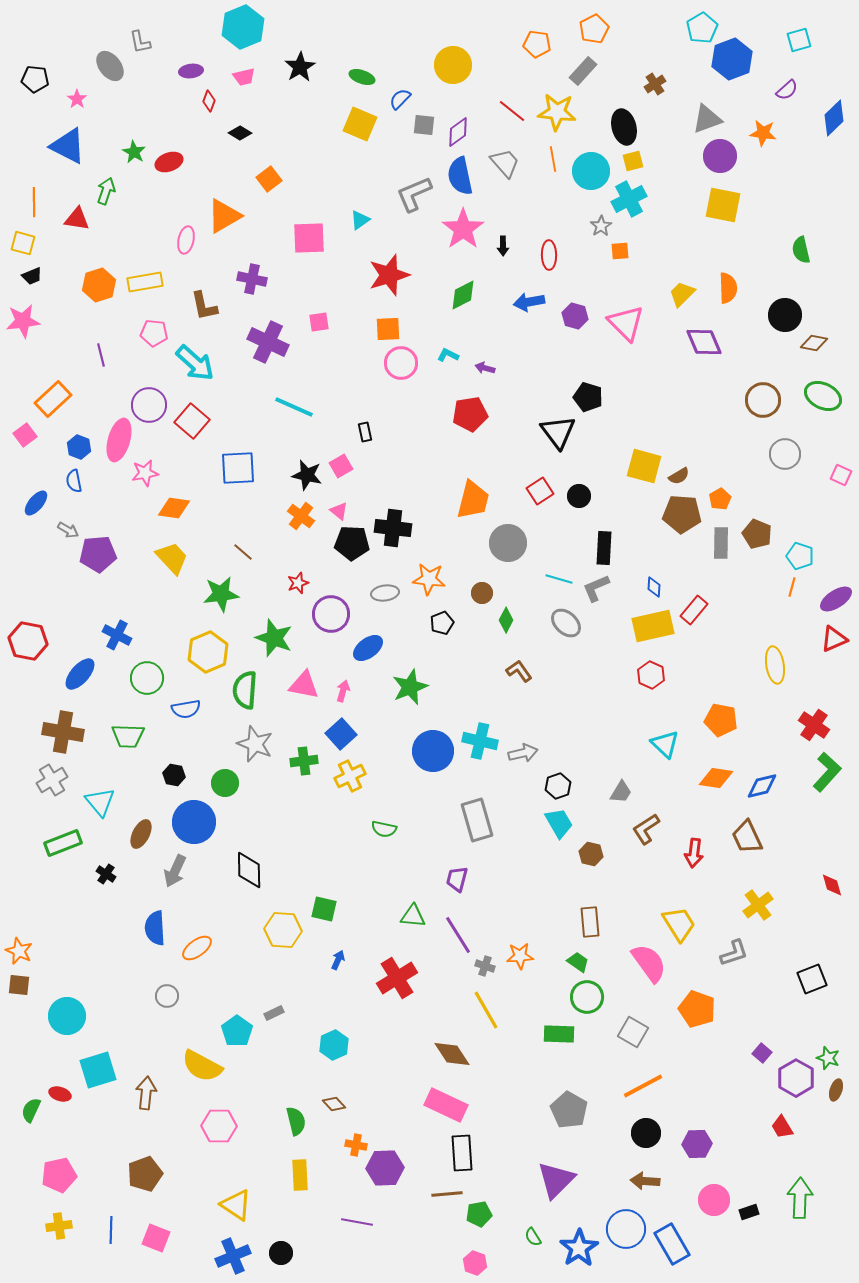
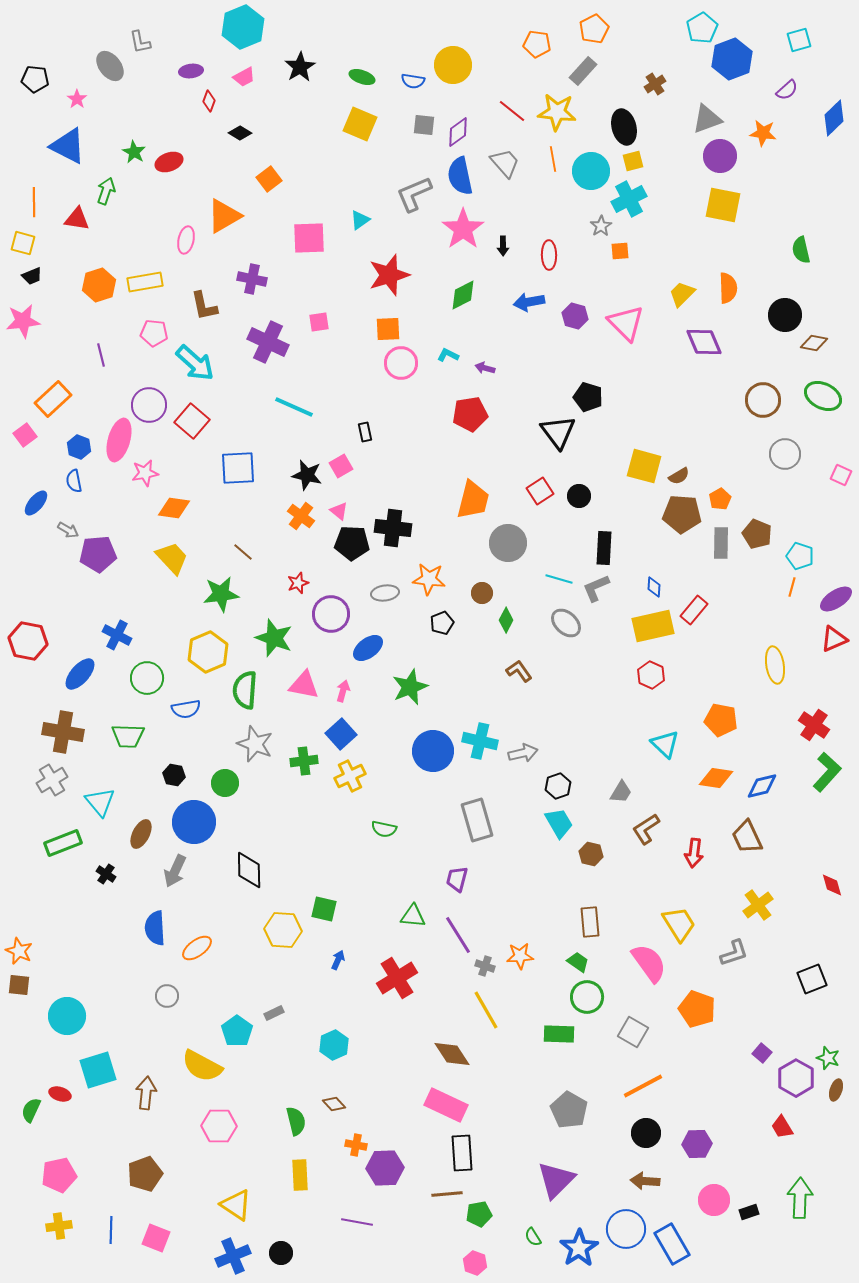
pink trapezoid at (244, 77): rotated 15 degrees counterclockwise
blue semicircle at (400, 99): moved 13 px right, 18 px up; rotated 125 degrees counterclockwise
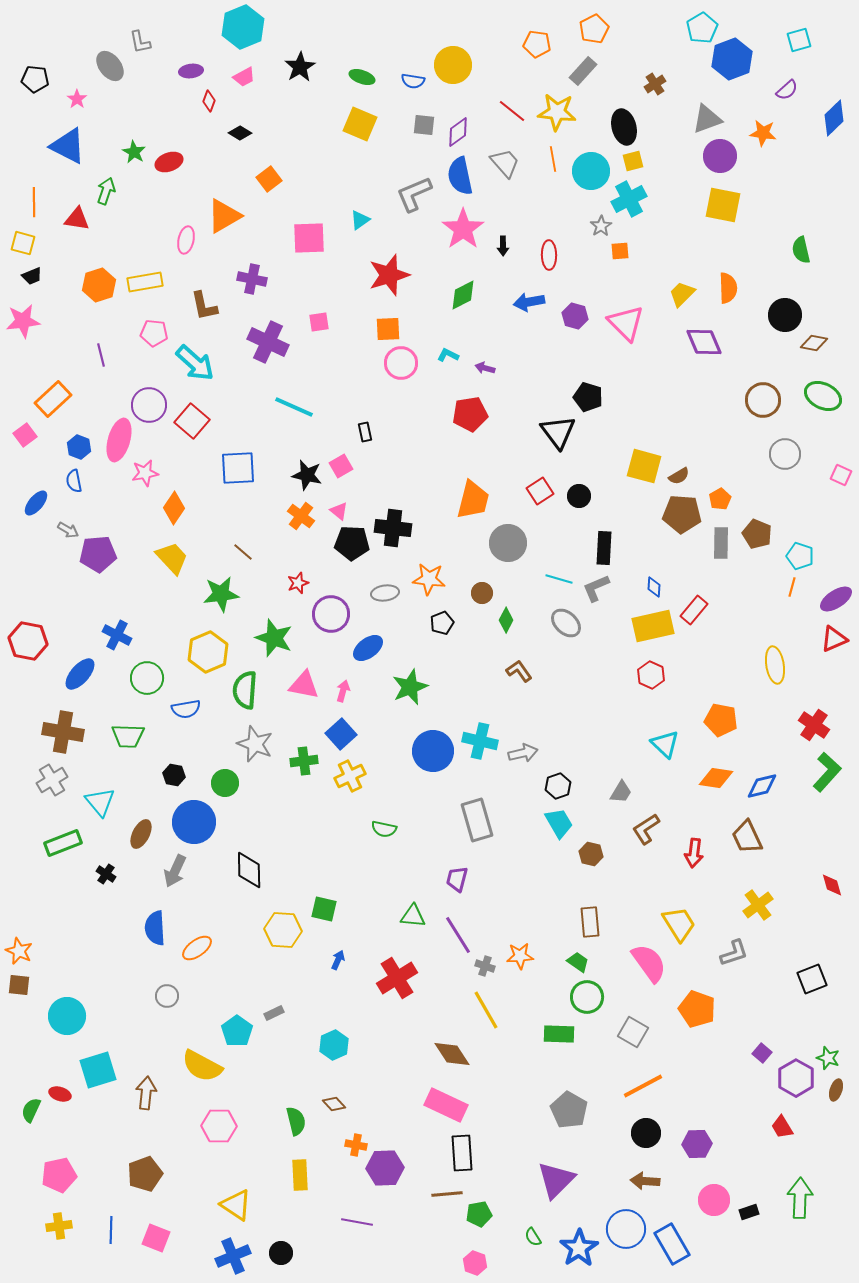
orange diamond at (174, 508): rotated 64 degrees counterclockwise
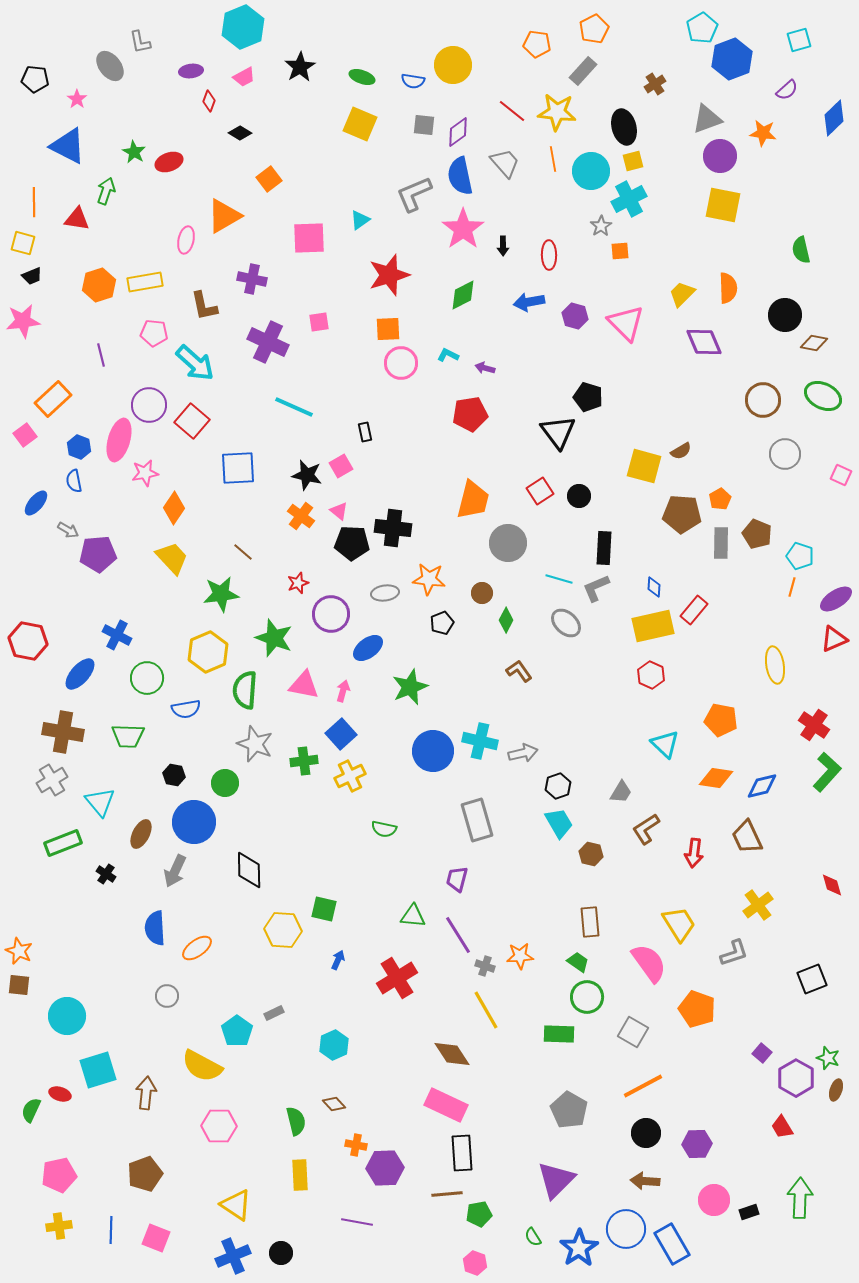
brown semicircle at (679, 476): moved 2 px right, 25 px up
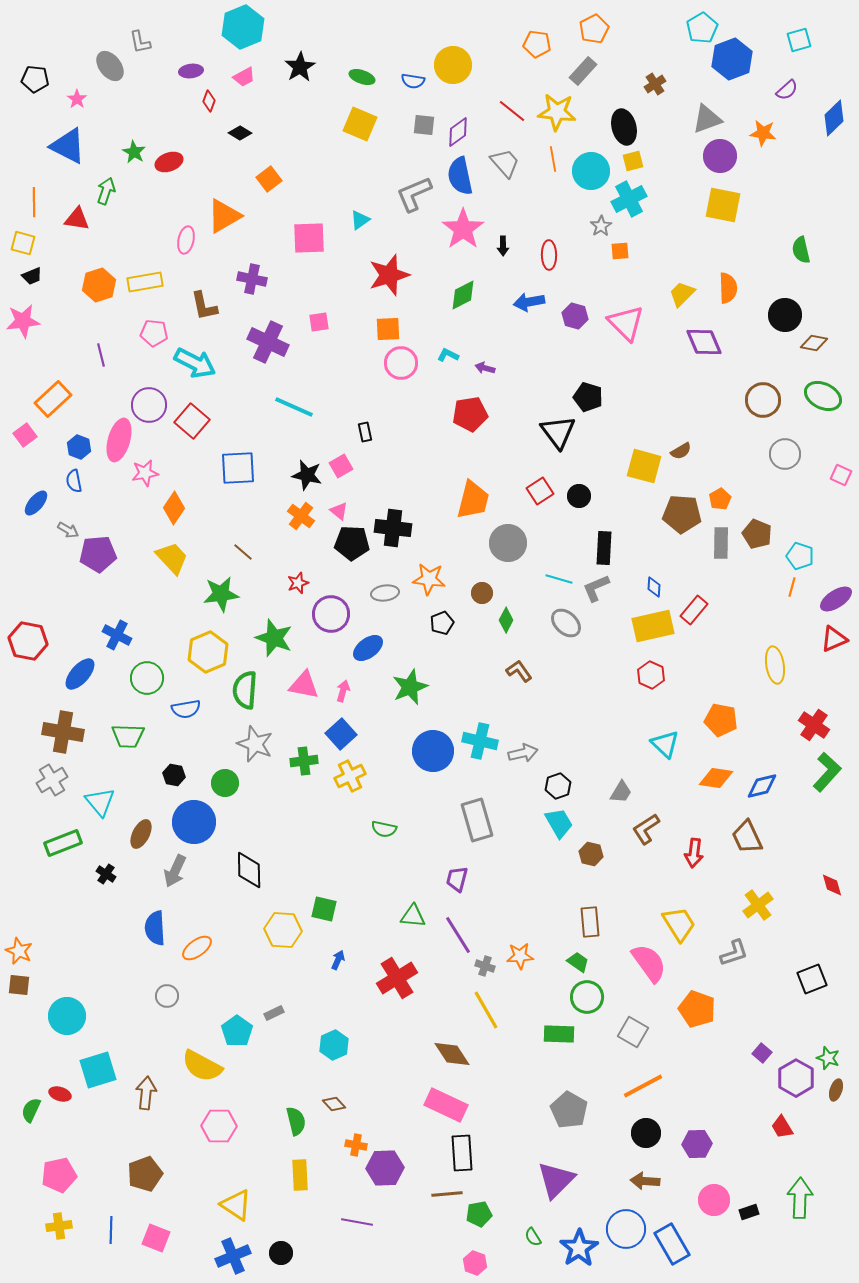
cyan arrow at (195, 363): rotated 15 degrees counterclockwise
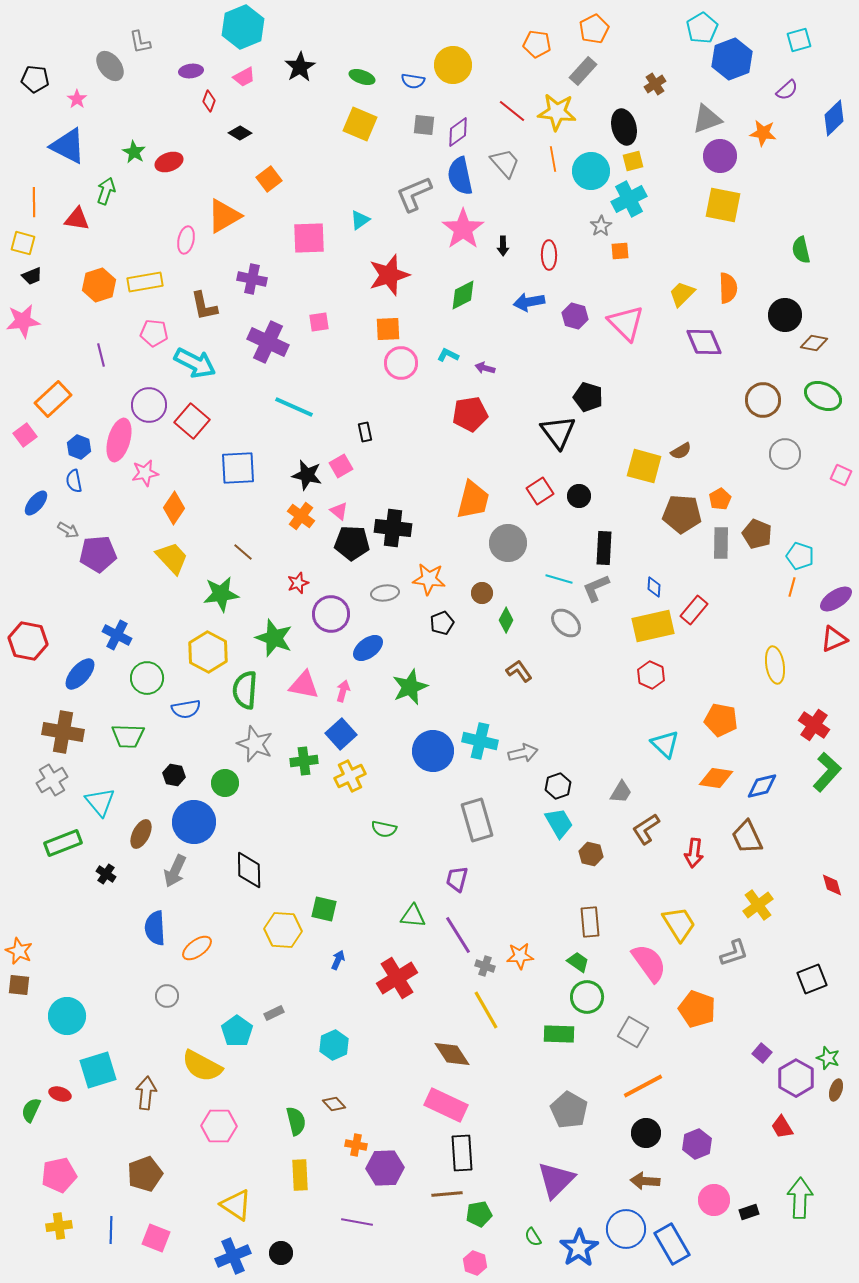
yellow hexagon at (208, 652): rotated 9 degrees counterclockwise
purple hexagon at (697, 1144): rotated 20 degrees counterclockwise
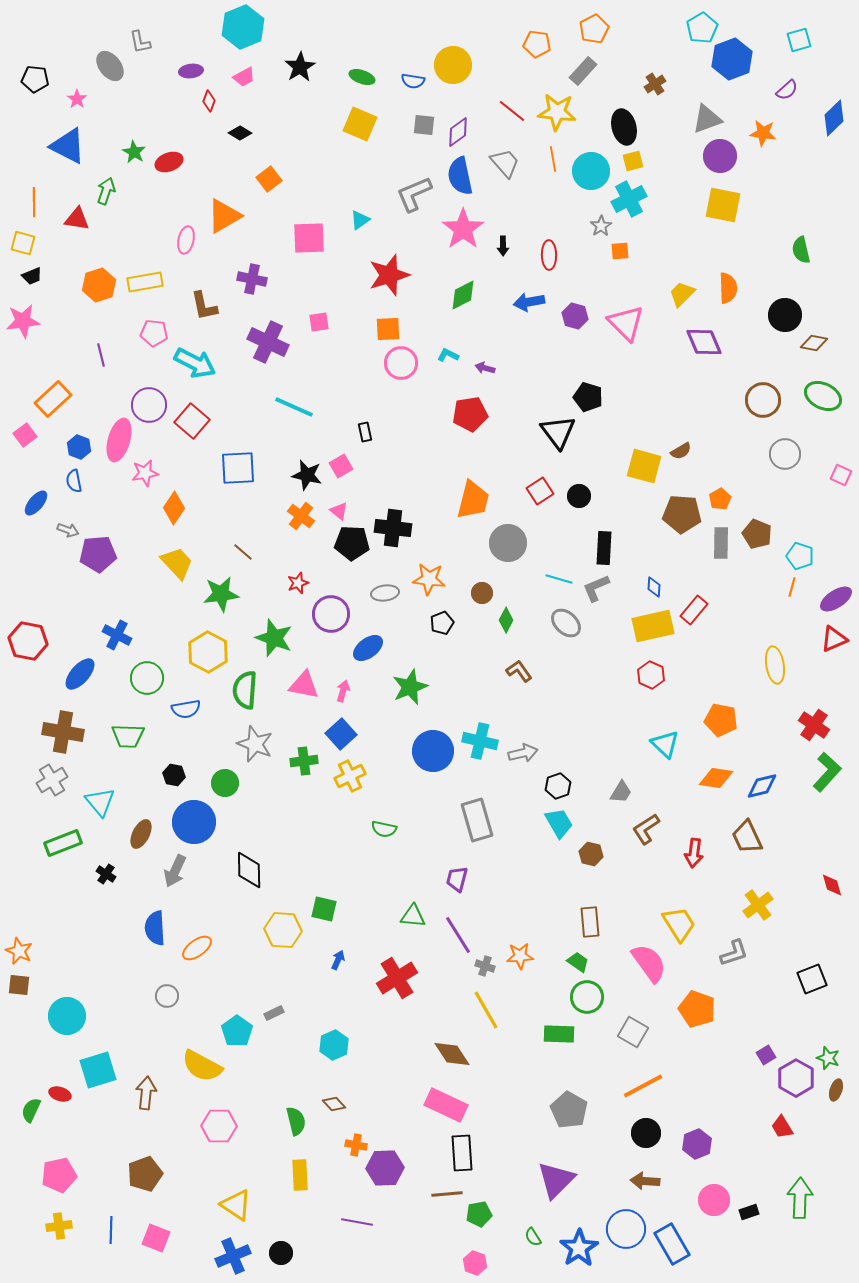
gray arrow at (68, 530): rotated 10 degrees counterclockwise
yellow trapezoid at (172, 558): moved 5 px right, 5 px down
purple square at (762, 1053): moved 4 px right, 2 px down; rotated 18 degrees clockwise
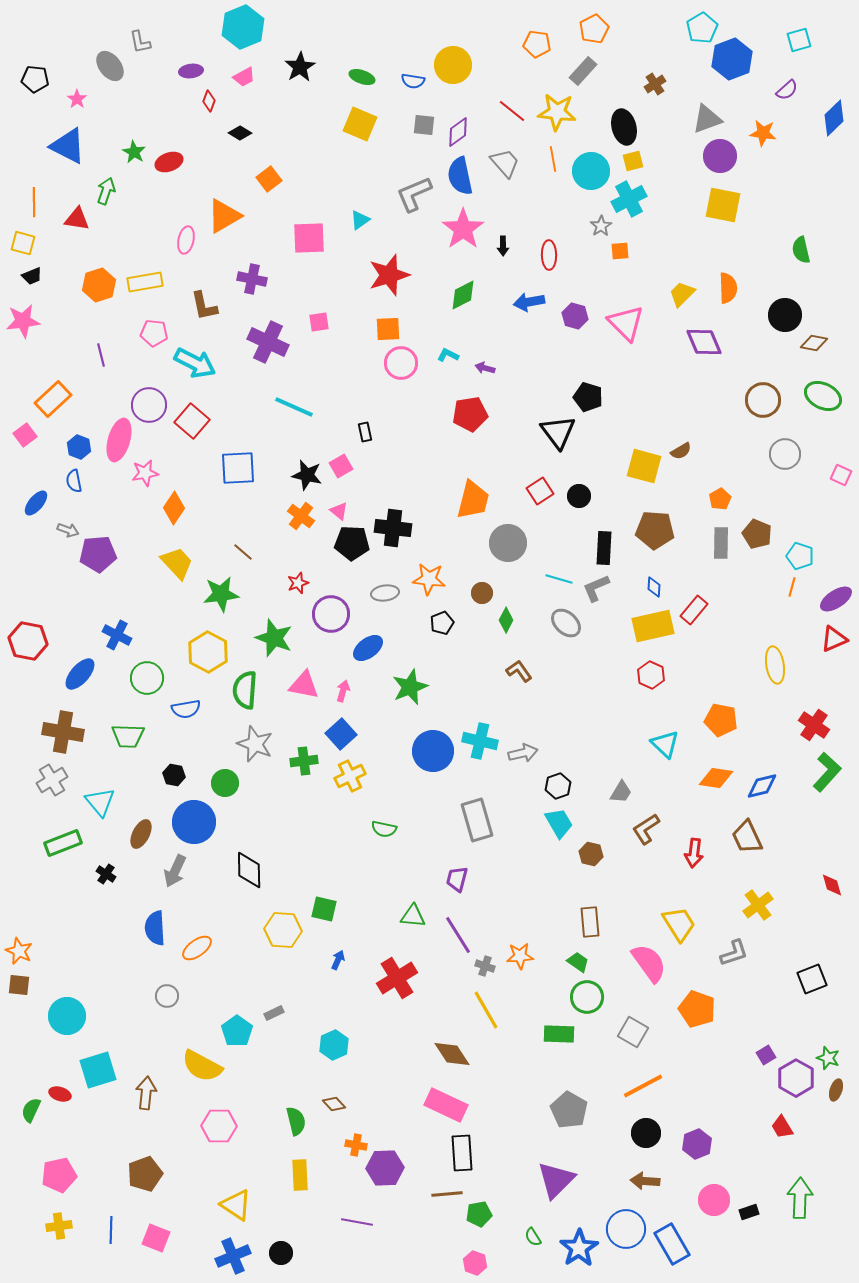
brown pentagon at (682, 514): moved 27 px left, 16 px down
